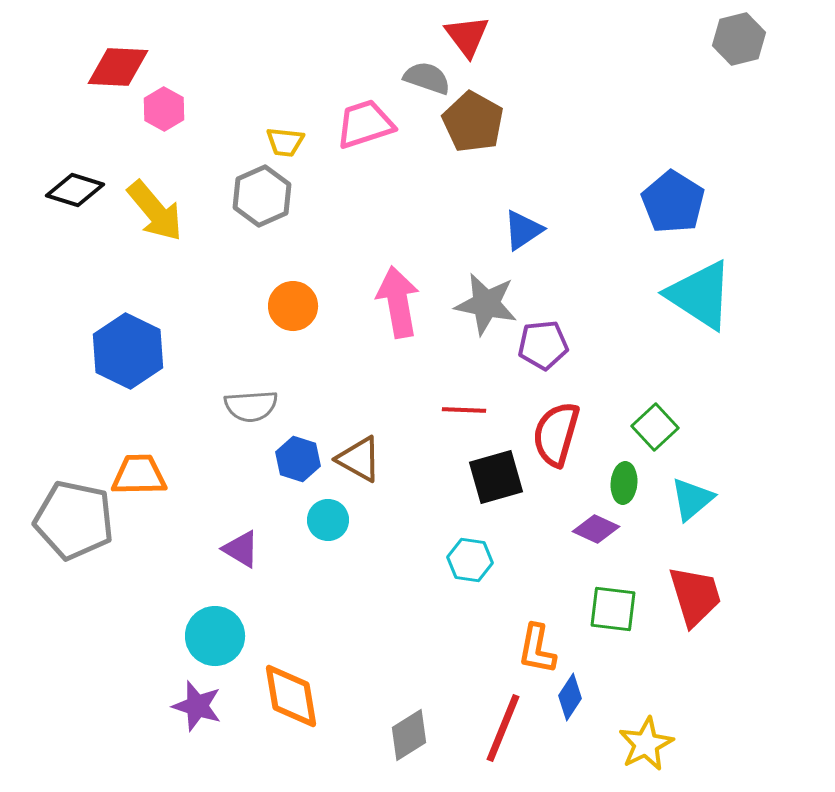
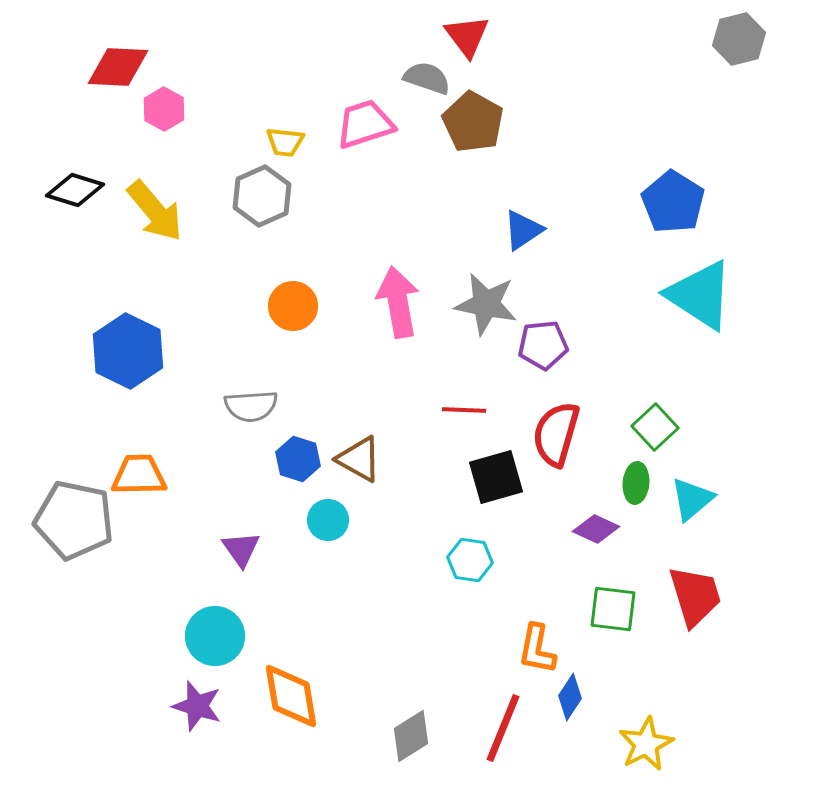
green ellipse at (624, 483): moved 12 px right
purple triangle at (241, 549): rotated 24 degrees clockwise
gray diamond at (409, 735): moved 2 px right, 1 px down
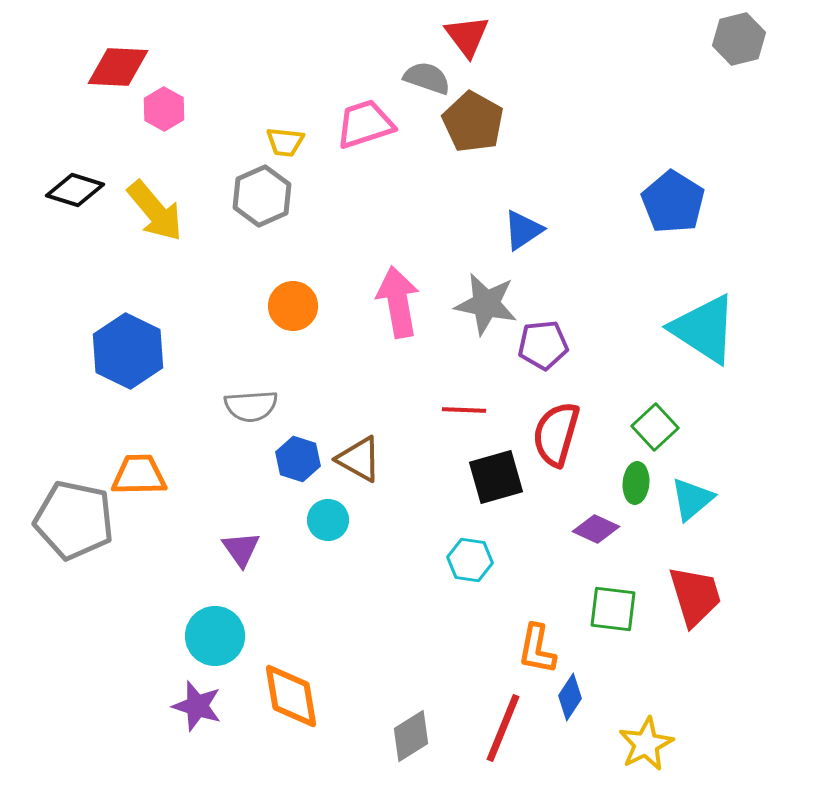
cyan triangle at (700, 295): moved 4 px right, 34 px down
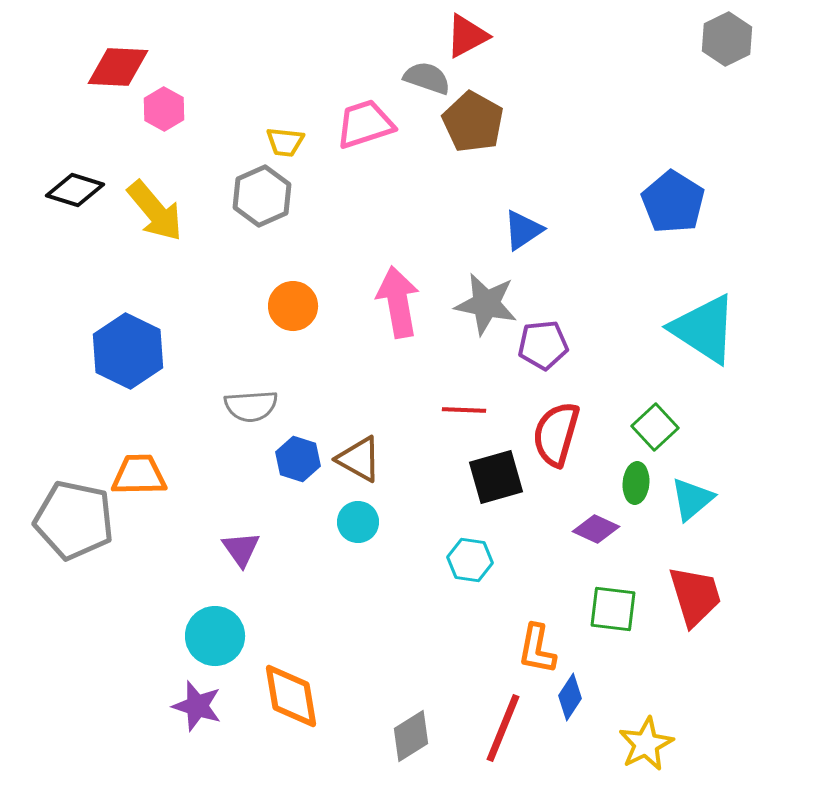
red triangle at (467, 36): rotated 39 degrees clockwise
gray hexagon at (739, 39): moved 12 px left; rotated 12 degrees counterclockwise
cyan circle at (328, 520): moved 30 px right, 2 px down
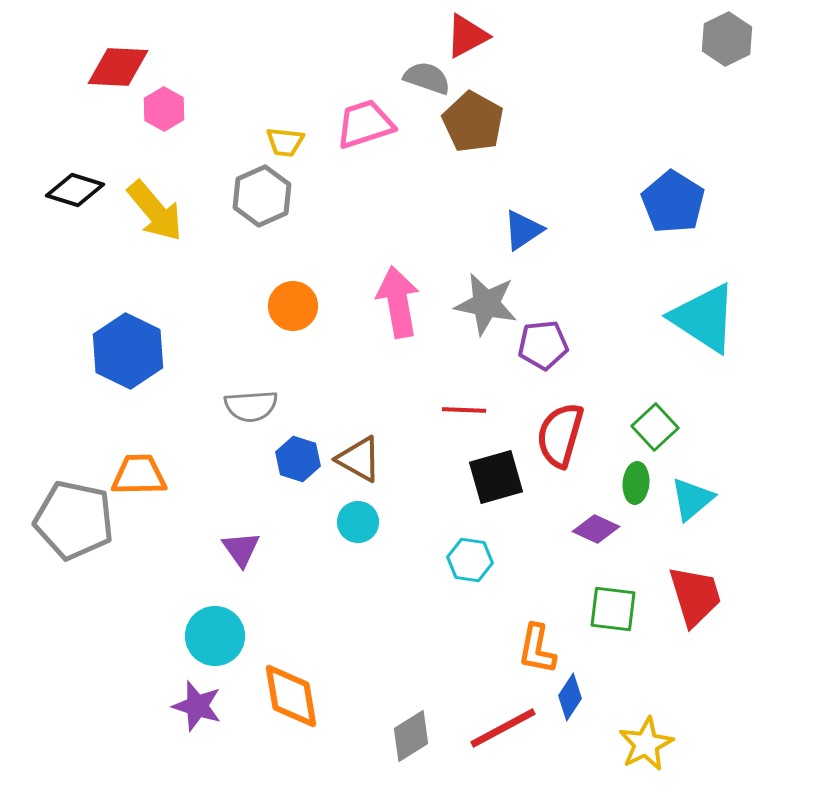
cyan triangle at (704, 329): moved 11 px up
red semicircle at (556, 434): moved 4 px right, 1 px down
red line at (503, 728): rotated 40 degrees clockwise
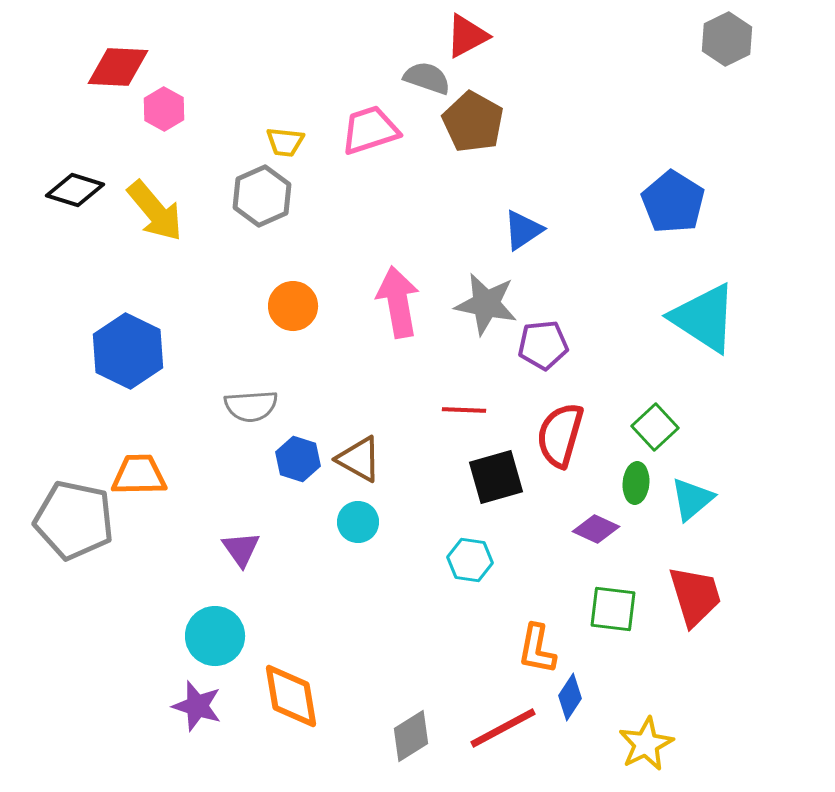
pink trapezoid at (365, 124): moved 5 px right, 6 px down
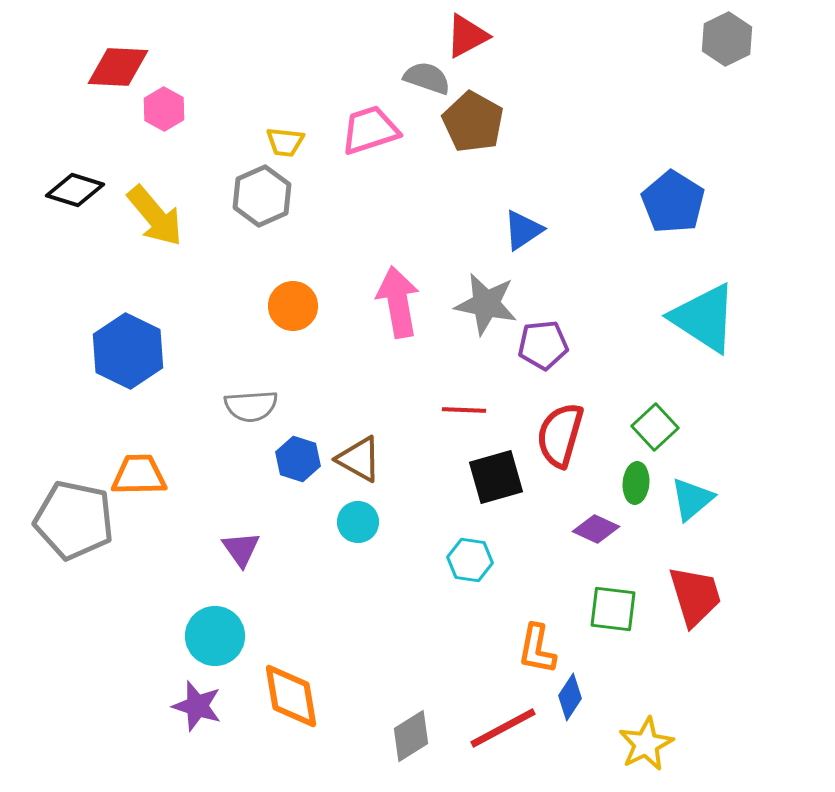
yellow arrow at (155, 211): moved 5 px down
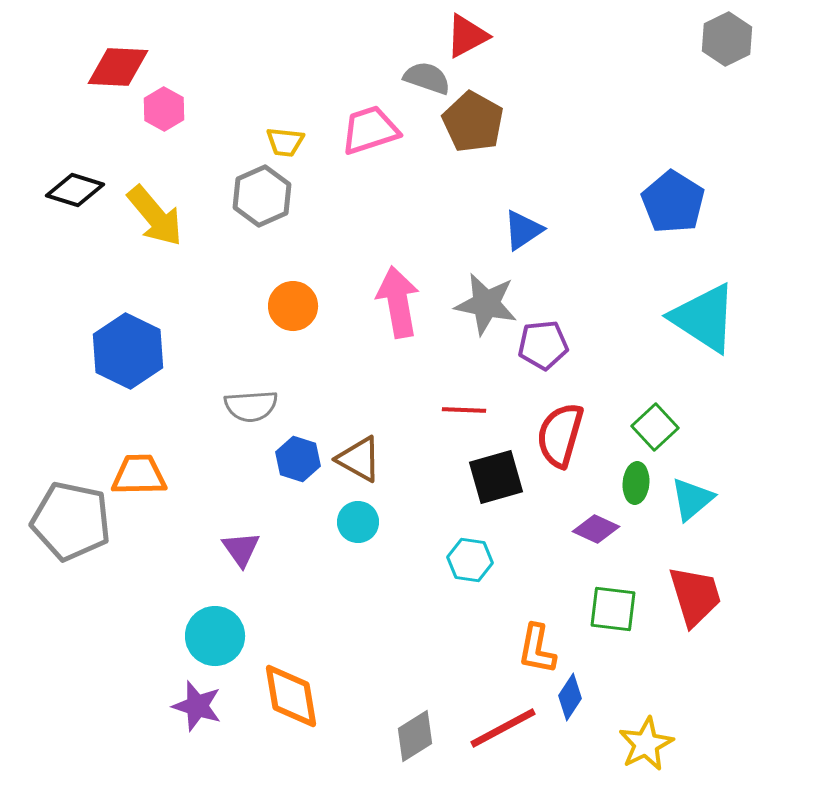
gray pentagon at (74, 520): moved 3 px left, 1 px down
gray diamond at (411, 736): moved 4 px right
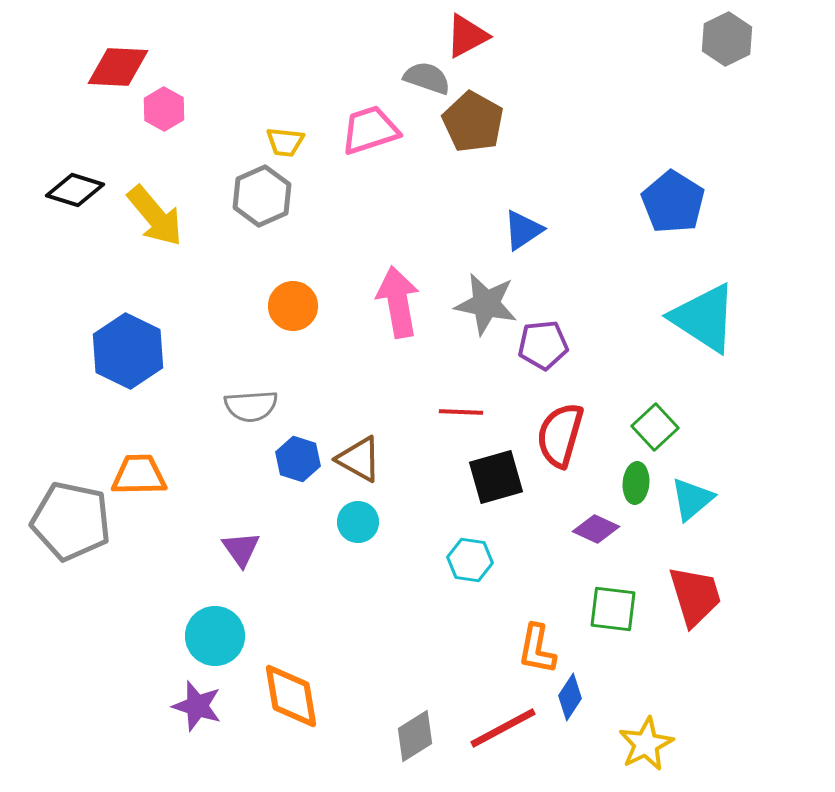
red line at (464, 410): moved 3 px left, 2 px down
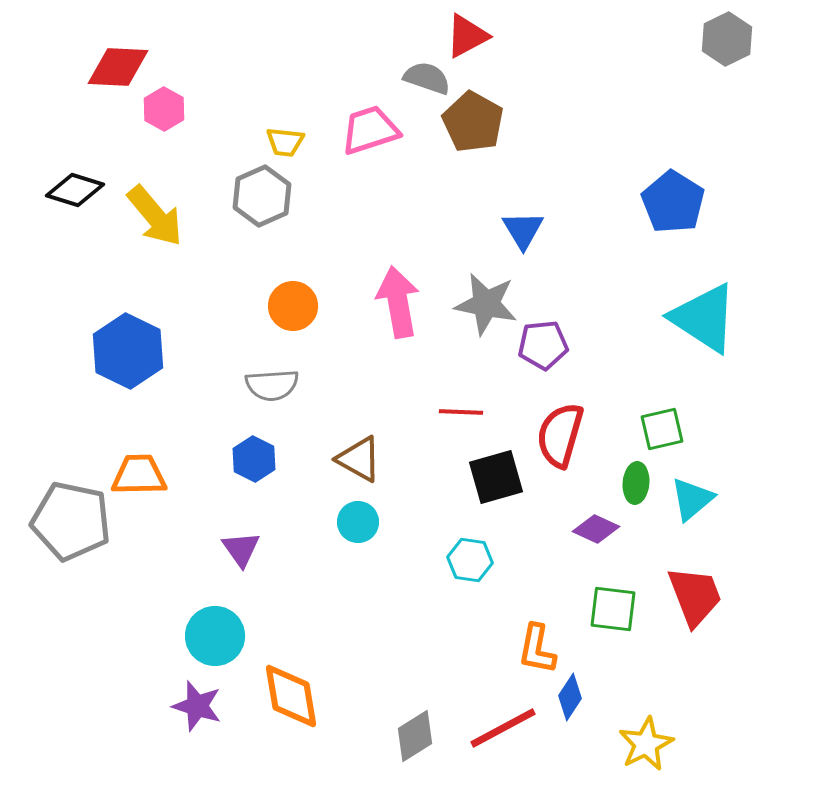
blue triangle at (523, 230): rotated 27 degrees counterclockwise
gray semicircle at (251, 406): moved 21 px right, 21 px up
green square at (655, 427): moved 7 px right, 2 px down; rotated 30 degrees clockwise
blue hexagon at (298, 459): moved 44 px left; rotated 9 degrees clockwise
red trapezoid at (695, 596): rotated 4 degrees counterclockwise
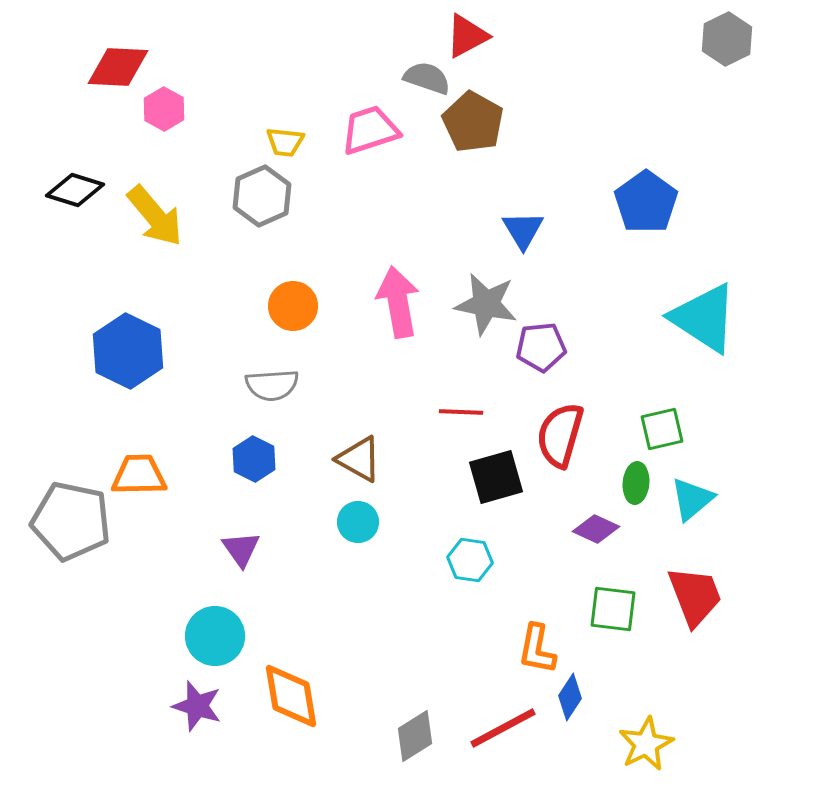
blue pentagon at (673, 202): moved 27 px left; rotated 4 degrees clockwise
purple pentagon at (543, 345): moved 2 px left, 2 px down
